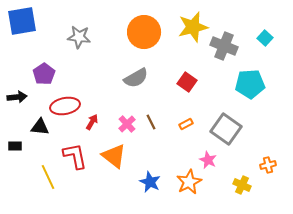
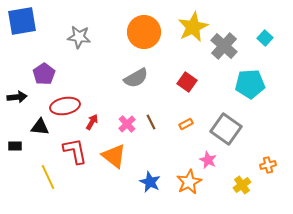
yellow star: rotated 12 degrees counterclockwise
gray cross: rotated 20 degrees clockwise
red L-shape: moved 5 px up
yellow cross: rotated 30 degrees clockwise
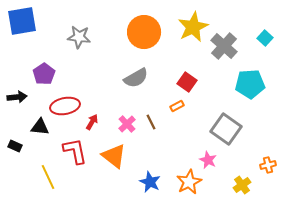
orange rectangle: moved 9 px left, 18 px up
black rectangle: rotated 24 degrees clockwise
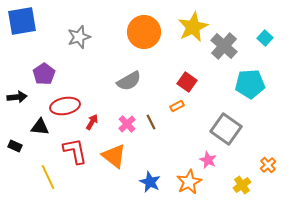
gray star: rotated 25 degrees counterclockwise
gray semicircle: moved 7 px left, 3 px down
orange cross: rotated 28 degrees counterclockwise
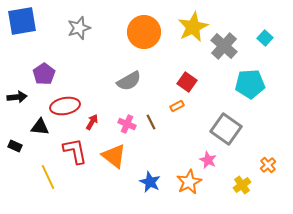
gray star: moved 9 px up
pink cross: rotated 24 degrees counterclockwise
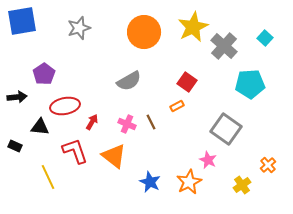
red L-shape: rotated 8 degrees counterclockwise
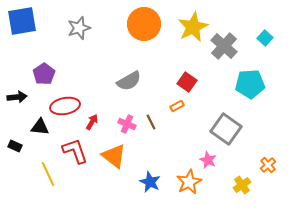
orange circle: moved 8 px up
yellow line: moved 3 px up
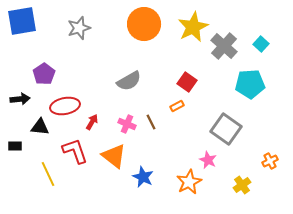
cyan square: moved 4 px left, 6 px down
black arrow: moved 3 px right, 2 px down
black rectangle: rotated 24 degrees counterclockwise
orange cross: moved 2 px right, 4 px up; rotated 14 degrees clockwise
blue star: moved 7 px left, 5 px up
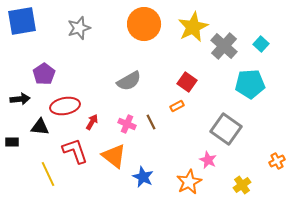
black rectangle: moved 3 px left, 4 px up
orange cross: moved 7 px right
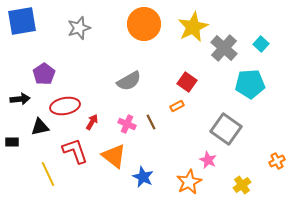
gray cross: moved 2 px down
black triangle: rotated 18 degrees counterclockwise
